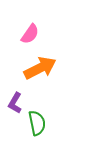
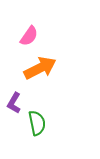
pink semicircle: moved 1 px left, 2 px down
purple L-shape: moved 1 px left
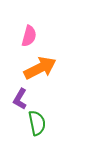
pink semicircle: rotated 20 degrees counterclockwise
purple L-shape: moved 6 px right, 4 px up
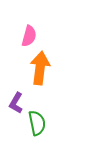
orange arrow: rotated 56 degrees counterclockwise
purple L-shape: moved 4 px left, 4 px down
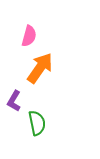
orange arrow: rotated 28 degrees clockwise
purple L-shape: moved 2 px left, 2 px up
